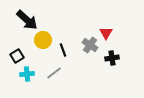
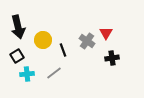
black arrow: moved 9 px left, 7 px down; rotated 35 degrees clockwise
gray cross: moved 3 px left, 4 px up
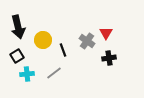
black cross: moved 3 px left
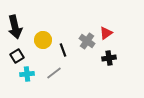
black arrow: moved 3 px left
red triangle: rotated 24 degrees clockwise
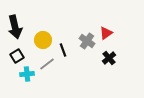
black cross: rotated 32 degrees counterclockwise
gray line: moved 7 px left, 9 px up
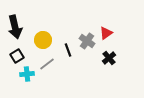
black line: moved 5 px right
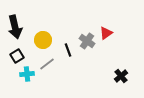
black cross: moved 12 px right, 18 px down
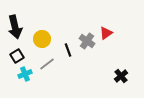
yellow circle: moved 1 px left, 1 px up
cyan cross: moved 2 px left; rotated 16 degrees counterclockwise
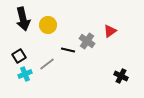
black arrow: moved 8 px right, 8 px up
red triangle: moved 4 px right, 2 px up
yellow circle: moved 6 px right, 14 px up
black line: rotated 56 degrees counterclockwise
black square: moved 2 px right
black cross: rotated 24 degrees counterclockwise
